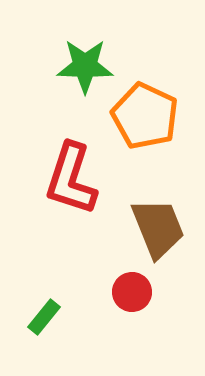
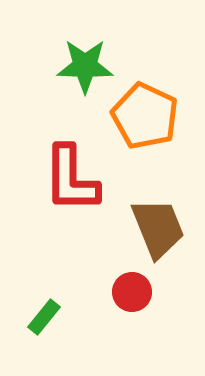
red L-shape: rotated 18 degrees counterclockwise
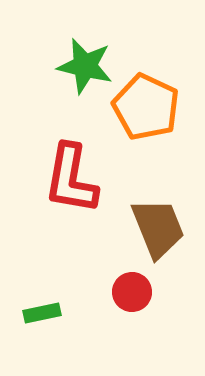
green star: rotated 12 degrees clockwise
orange pentagon: moved 1 px right, 9 px up
red L-shape: rotated 10 degrees clockwise
green rectangle: moved 2 px left, 4 px up; rotated 39 degrees clockwise
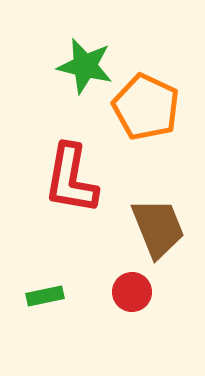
green rectangle: moved 3 px right, 17 px up
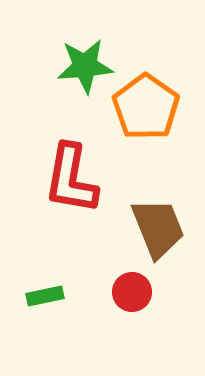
green star: rotated 18 degrees counterclockwise
orange pentagon: rotated 10 degrees clockwise
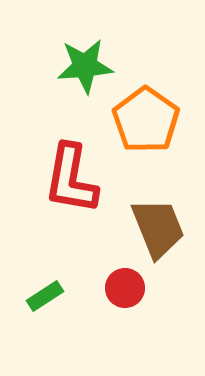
orange pentagon: moved 13 px down
red circle: moved 7 px left, 4 px up
green rectangle: rotated 21 degrees counterclockwise
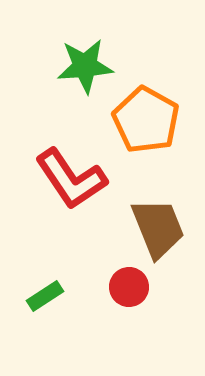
orange pentagon: rotated 6 degrees counterclockwise
red L-shape: rotated 44 degrees counterclockwise
red circle: moved 4 px right, 1 px up
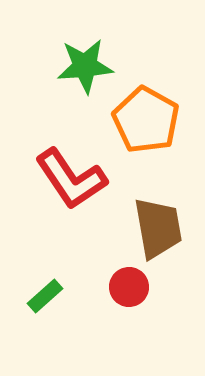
brown trapezoid: rotated 12 degrees clockwise
green rectangle: rotated 9 degrees counterclockwise
